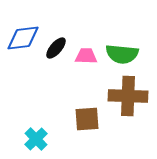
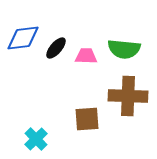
green semicircle: moved 2 px right, 5 px up
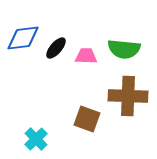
brown square: rotated 24 degrees clockwise
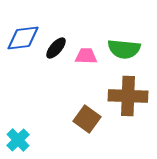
brown square: rotated 16 degrees clockwise
cyan cross: moved 18 px left, 1 px down
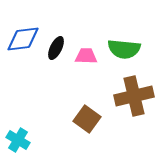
blue diamond: moved 1 px down
black ellipse: rotated 15 degrees counterclockwise
brown cross: moved 6 px right; rotated 15 degrees counterclockwise
cyan cross: rotated 15 degrees counterclockwise
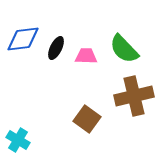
green semicircle: rotated 40 degrees clockwise
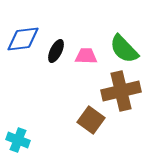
black ellipse: moved 3 px down
brown cross: moved 13 px left, 5 px up
brown square: moved 4 px right, 1 px down
cyan cross: rotated 10 degrees counterclockwise
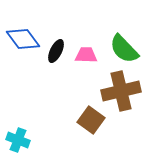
blue diamond: rotated 60 degrees clockwise
pink trapezoid: moved 1 px up
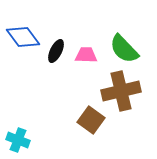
blue diamond: moved 2 px up
